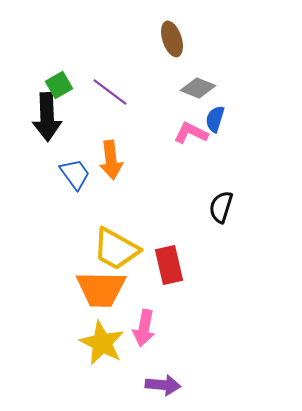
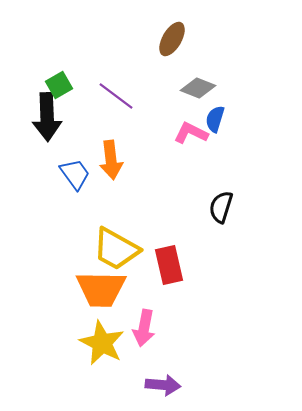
brown ellipse: rotated 48 degrees clockwise
purple line: moved 6 px right, 4 px down
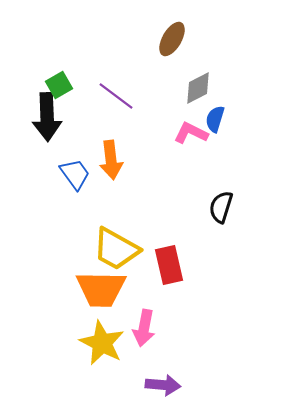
gray diamond: rotated 48 degrees counterclockwise
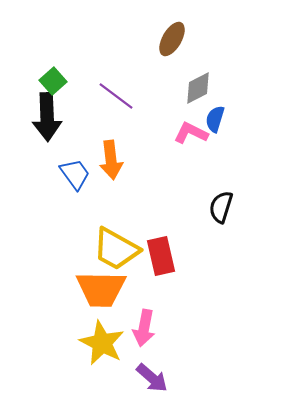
green square: moved 6 px left, 4 px up; rotated 12 degrees counterclockwise
red rectangle: moved 8 px left, 9 px up
purple arrow: moved 11 px left, 7 px up; rotated 36 degrees clockwise
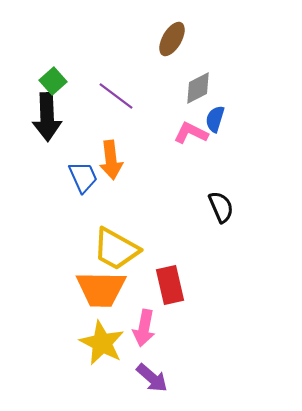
blue trapezoid: moved 8 px right, 3 px down; rotated 12 degrees clockwise
black semicircle: rotated 140 degrees clockwise
red rectangle: moved 9 px right, 29 px down
